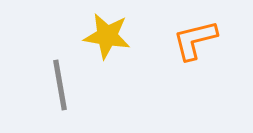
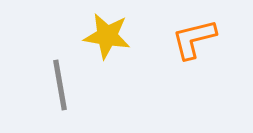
orange L-shape: moved 1 px left, 1 px up
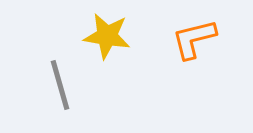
gray line: rotated 6 degrees counterclockwise
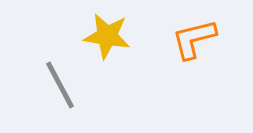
gray line: rotated 12 degrees counterclockwise
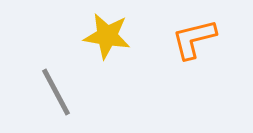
gray line: moved 4 px left, 7 px down
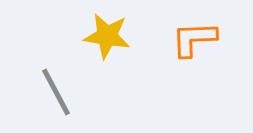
orange L-shape: rotated 12 degrees clockwise
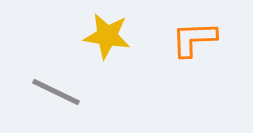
gray line: rotated 36 degrees counterclockwise
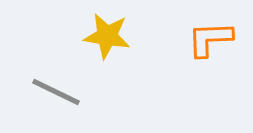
orange L-shape: moved 16 px right
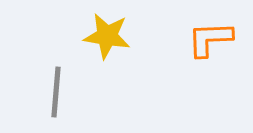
gray line: rotated 69 degrees clockwise
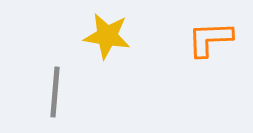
gray line: moved 1 px left
